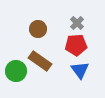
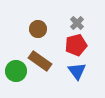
red pentagon: rotated 10 degrees counterclockwise
blue triangle: moved 3 px left, 1 px down
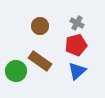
gray cross: rotated 16 degrees counterclockwise
brown circle: moved 2 px right, 3 px up
blue triangle: rotated 24 degrees clockwise
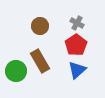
red pentagon: rotated 20 degrees counterclockwise
brown rectangle: rotated 25 degrees clockwise
blue triangle: moved 1 px up
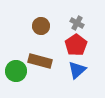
brown circle: moved 1 px right
brown rectangle: rotated 45 degrees counterclockwise
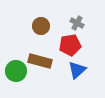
red pentagon: moved 6 px left; rotated 25 degrees clockwise
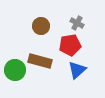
green circle: moved 1 px left, 1 px up
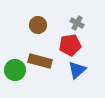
brown circle: moved 3 px left, 1 px up
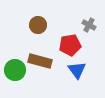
gray cross: moved 12 px right, 2 px down
blue triangle: rotated 24 degrees counterclockwise
